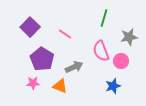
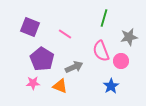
purple square: rotated 24 degrees counterclockwise
blue star: moved 2 px left; rotated 14 degrees counterclockwise
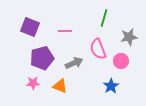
pink line: moved 3 px up; rotated 32 degrees counterclockwise
pink semicircle: moved 3 px left, 2 px up
purple pentagon: moved 1 px up; rotated 25 degrees clockwise
gray arrow: moved 4 px up
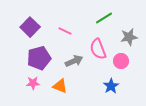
green line: rotated 42 degrees clockwise
purple square: rotated 24 degrees clockwise
pink line: rotated 24 degrees clockwise
purple pentagon: moved 3 px left
gray arrow: moved 2 px up
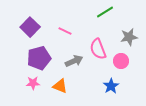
green line: moved 1 px right, 6 px up
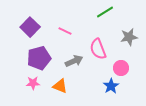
pink circle: moved 7 px down
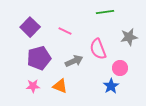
green line: rotated 24 degrees clockwise
pink circle: moved 1 px left
pink star: moved 3 px down
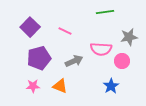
pink semicircle: moved 3 px right; rotated 65 degrees counterclockwise
pink circle: moved 2 px right, 7 px up
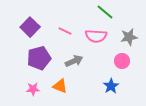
green line: rotated 48 degrees clockwise
pink semicircle: moved 5 px left, 13 px up
pink star: moved 3 px down
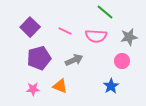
gray arrow: moved 1 px up
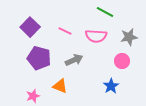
green line: rotated 12 degrees counterclockwise
purple pentagon: rotated 30 degrees clockwise
pink star: moved 7 px down; rotated 16 degrees counterclockwise
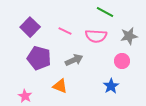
gray star: moved 1 px up
pink star: moved 8 px left; rotated 24 degrees counterclockwise
